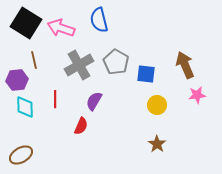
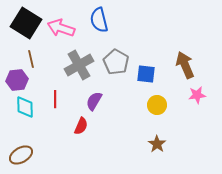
brown line: moved 3 px left, 1 px up
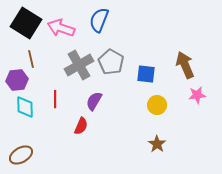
blue semicircle: rotated 35 degrees clockwise
gray pentagon: moved 5 px left
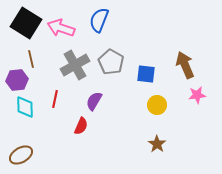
gray cross: moved 4 px left
red line: rotated 12 degrees clockwise
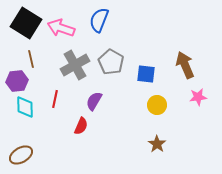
purple hexagon: moved 1 px down
pink star: moved 1 px right, 2 px down
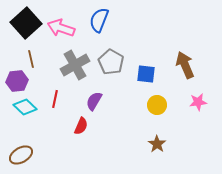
black square: rotated 16 degrees clockwise
pink star: moved 5 px down
cyan diamond: rotated 45 degrees counterclockwise
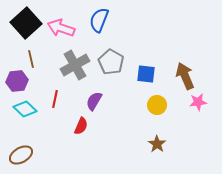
brown arrow: moved 11 px down
cyan diamond: moved 2 px down
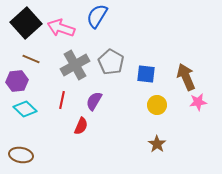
blue semicircle: moved 2 px left, 4 px up; rotated 10 degrees clockwise
brown line: rotated 54 degrees counterclockwise
brown arrow: moved 1 px right, 1 px down
red line: moved 7 px right, 1 px down
brown ellipse: rotated 40 degrees clockwise
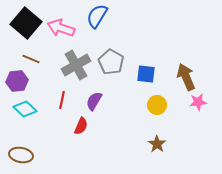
black square: rotated 8 degrees counterclockwise
gray cross: moved 1 px right
